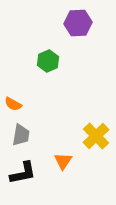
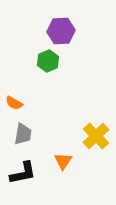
purple hexagon: moved 17 px left, 8 px down
orange semicircle: moved 1 px right, 1 px up
gray trapezoid: moved 2 px right, 1 px up
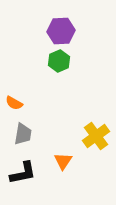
green hexagon: moved 11 px right
yellow cross: rotated 8 degrees clockwise
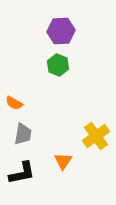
green hexagon: moved 1 px left, 4 px down; rotated 15 degrees counterclockwise
black L-shape: moved 1 px left
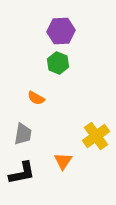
green hexagon: moved 2 px up
orange semicircle: moved 22 px right, 5 px up
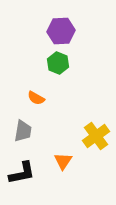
gray trapezoid: moved 3 px up
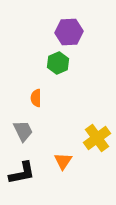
purple hexagon: moved 8 px right, 1 px down
green hexagon: rotated 15 degrees clockwise
orange semicircle: rotated 60 degrees clockwise
gray trapezoid: rotated 35 degrees counterclockwise
yellow cross: moved 1 px right, 2 px down
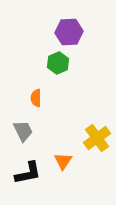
black L-shape: moved 6 px right
